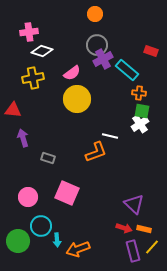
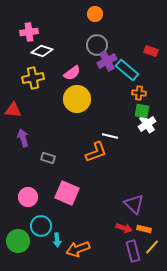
purple cross: moved 4 px right, 2 px down
white cross: moved 7 px right
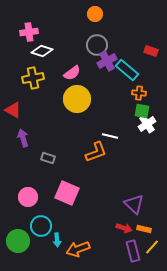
red triangle: rotated 24 degrees clockwise
